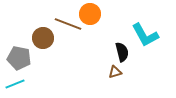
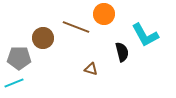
orange circle: moved 14 px right
brown line: moved 8 px right, 3 px down
gray pentagon: rotated 10 degrees counterclockwise
brown triangle: moved 24 px left, 3 px up; rotated 32 degrees clockwise
cyan line: moved 1 px left, 1 px up
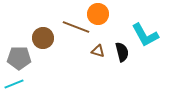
orange circle: moved 6 px left
brown triangle: moved 7 px right, 18 px up
cyan line: moved 1 px down
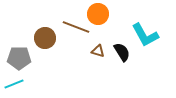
brown circle: moved 2 px right
black semicircle: rotated 18 degrees counterclockwise
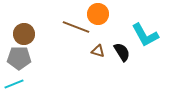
brown circle: moved 21 px left, 4 px up
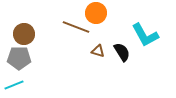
orange circle: moved 2 px left, 1 px up
cyan line: moved 1 px down
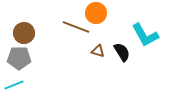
brown circle: moved 1 px up
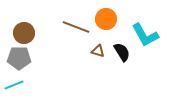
orange circle: moved 10 px right, 6 px down
